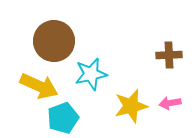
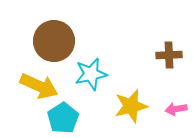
pink arrow: moved 6 px right, 6 px down
cyan pentagon: rotated 12 degrees counterclockwise
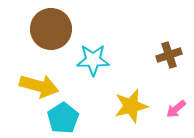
brown circle: moved 3 px left, 12 px up
brown cross: rotated 15 degrees counterclockwise
cyan star: moved 2 px right, 14 px up; rotated 12 degrees clockwise
yellow arrow: rotated 9 degrees counterclockwise
pink arrow: rotated 30 degrees counterclockwise
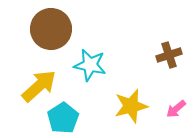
cyan star: moved 3 px left, 5 px down; rotated 12 degrees clockwise
yellow arrow: rotated 57 degrees counterclockwise
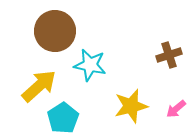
brown circle: moved 4 px right, 2 px down
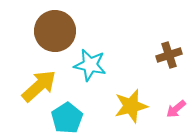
cyan pentagon: moved 4 px right
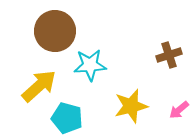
cyan star: rotated 16 degrees counterclockwise
pink arrow: moved 3 px right, 1 px down
cyan pentagon: rotated 24 degrees counterclockwise
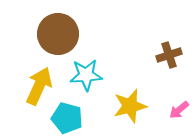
brown circle: moved 3 px right, 3 px down
cyan star: moved 4 px left, 10 px down
yellow arrow: rotated 24 degrees counterclockwise
yellow star: moved 1 px left
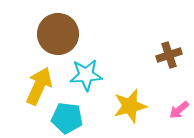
cyan pentagon: rotated 8 degrees counterclockwise
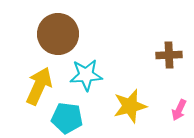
brown cross: rotated 15 degrees clockwise
pink arrow: rotated 25 degrees counterclockwise
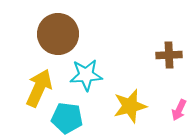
yellow arrow: moved 2 px down
